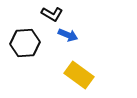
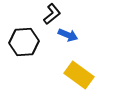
black L-shape: rotated 70 degrees counterclockwise
black hexagon: moved 1 px left, 1 px up
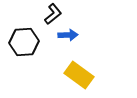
black L-shape: moved 1 px right
blue arrow: rotated 24 degrees counterclockwise
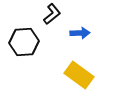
black L-shape: moved 1 px left
blue arrow: moved 12 px right, 2 px up
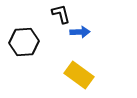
black L-shape: moved 9 px right; rotated 65 degrees counterclockwise
blue arrow: moved 1 px up
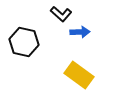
black L-shape: rotated 145 degrees clockwise
black hexagon: rotated 16 degrees clockwise
